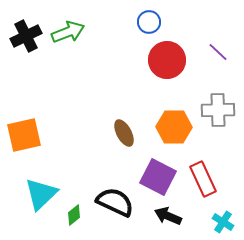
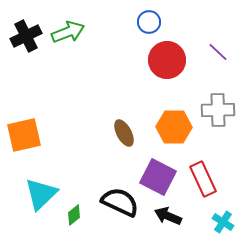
black semicircle: moved 5 px right
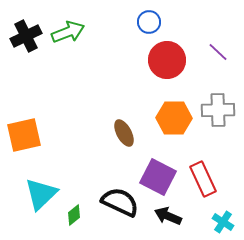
orange hexagon: moved 9 px up
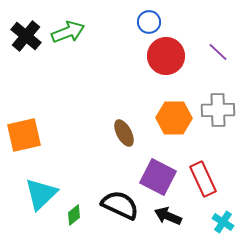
black cross: rotated 24 degrees counterclockwise
red circle: moved 1 px left, 4 px up
black semicircle: moved 3 px down
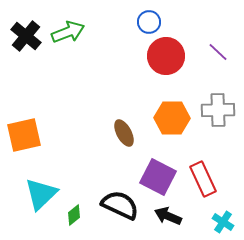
orange hexagon: moved 2 px left
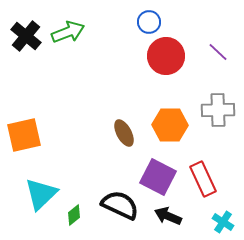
orange hexagon: moved 2 px left, 7 px down
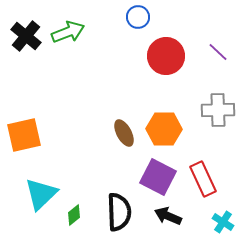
blue circle: moved 11 px left, 5 px up
orange hexagon: moved 6 px left, 4 px down
black semicircle: moved 1 px left, 7 px down; rotated 63 degrees clockwise
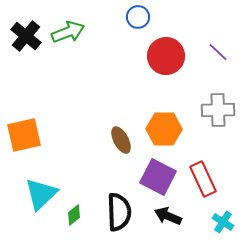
brown ellipse: moved 3 px left, 7 px down
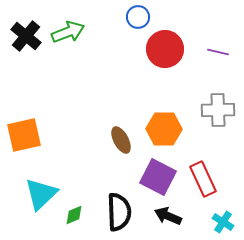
purple line: rotated 30 degrees counterclockwise
red circle: moved 1 px left, 7 px up
green diamond: rotated 15 degrees clockwise
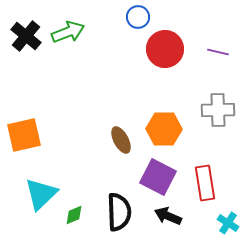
red rectangle: moved 2 px right, 4 px down; rotated 16 degrees clockwise
cyan cross: moved 5 px right, 1 px down
